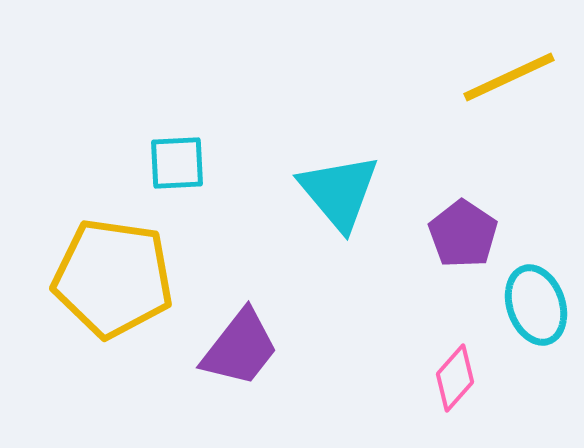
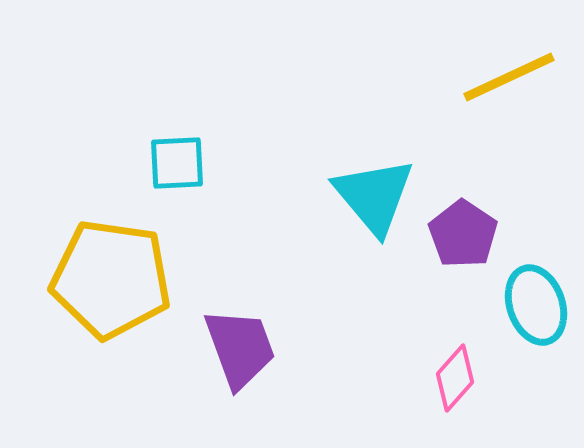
cyan triangle: moved 35 px right, 4 px down
yellow pentagon: moved 2 px left, 1 px down
purple trapezoid: rotated 58 degrees counterclockwise
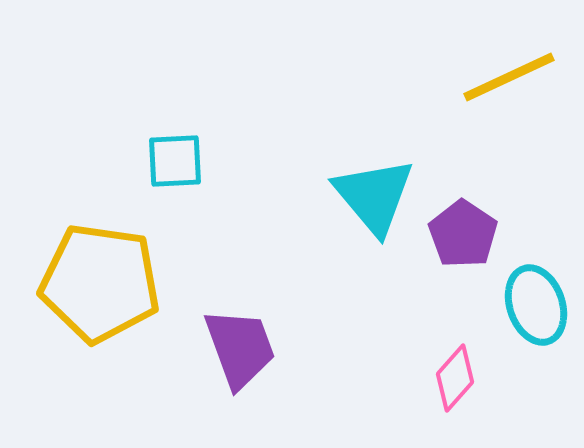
cyan square: moved 2 px left, 2 px up
yellow pentagon: moved 11 px left, 4 px down
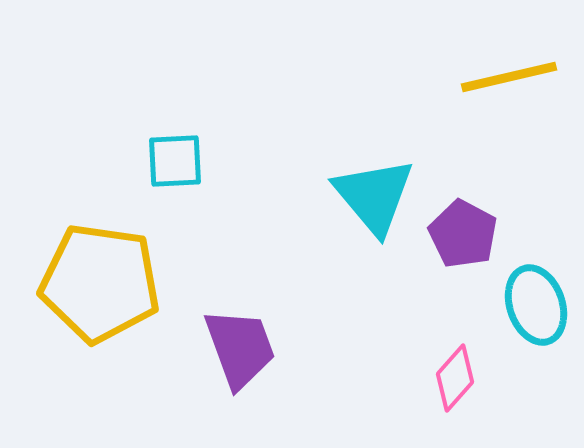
yellow line: rotated 12 degrees clockwise
purple pentagon: rotated 6 degrees counterclockwise
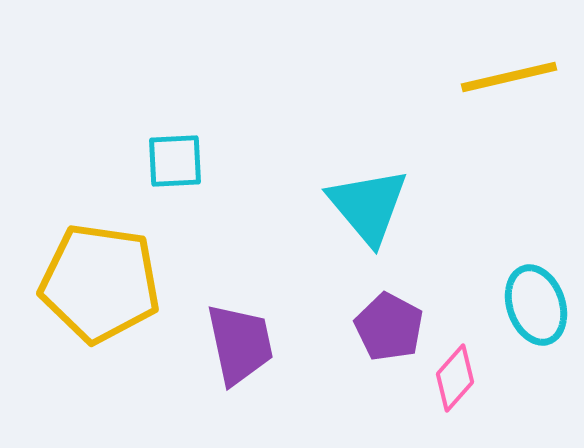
cyan triangle: moved 6 px left, 10 px down
purple pentagon: moved 74 px left, 93 px down
purple trapezoid: moved 4 px up; rotated 8 degrees clockwise
